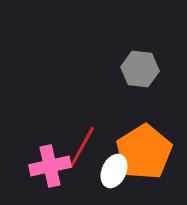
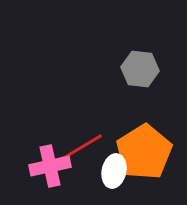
red line: rotated 30 degrees clockwise
white ellipse: rotated 12 degrees counterclockwise
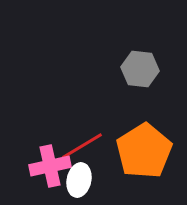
red line: moved 1 px up
orange pentagon: moved 1 px up
white ellipse: moved 35 px left, 9 px down
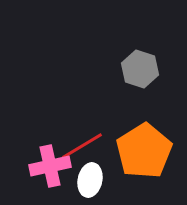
gray hexagon: rotated 12 degrees clockwise
white ellipse: moved 11 px right
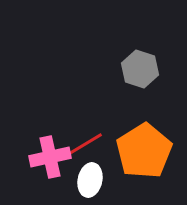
pink cross: moved 9 px up
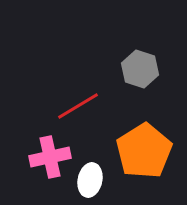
red line: moved 4 px left, 40 px up
